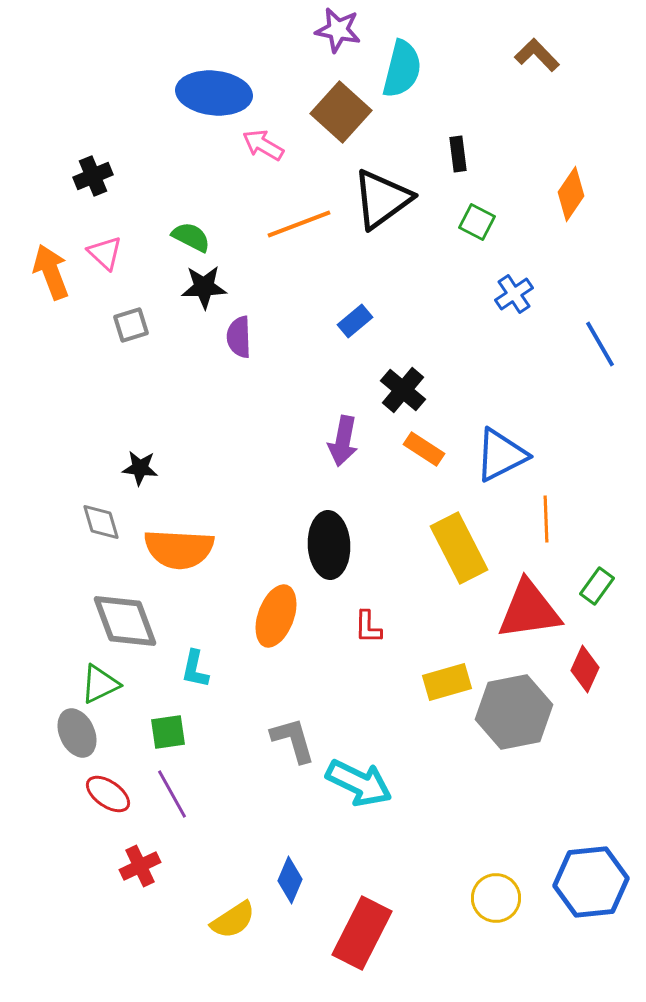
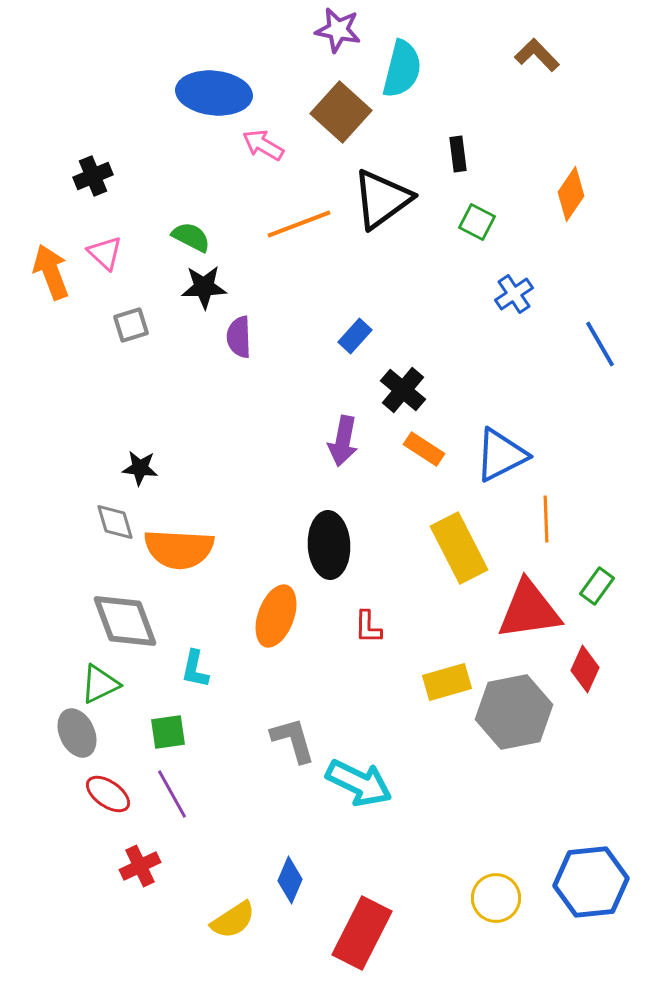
blue rectangle at (355, 321): moved 15 px down; rotated 8 degrees counterclockwise
gray diamond at (101, 522): moved 14 px right
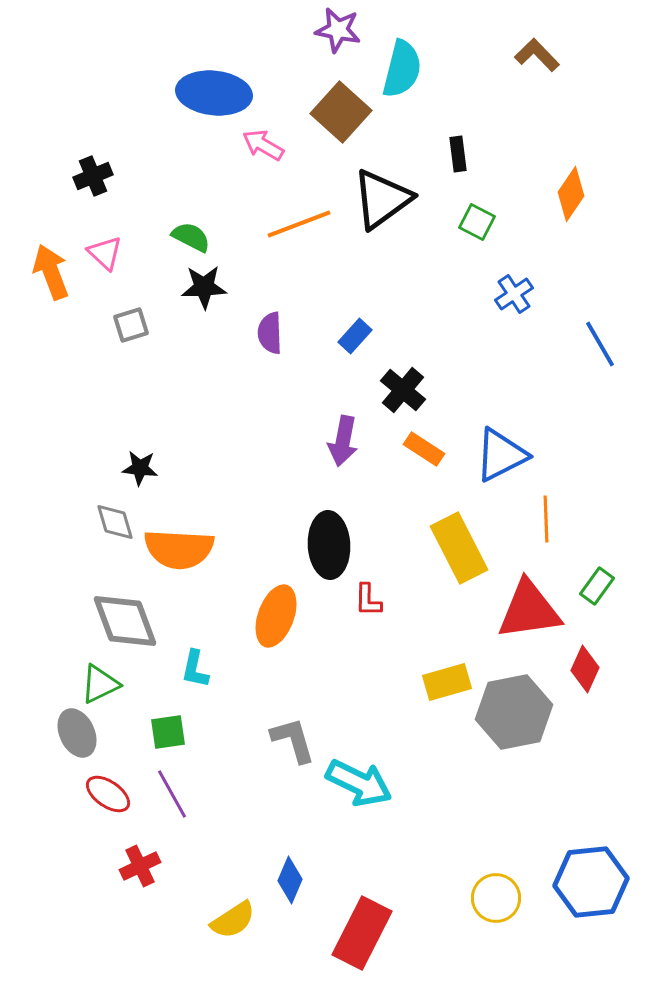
purple semicircle at (239, 337): moved 31 px right, 4 px up
red L-shape at (368, 627): moved 27 px up
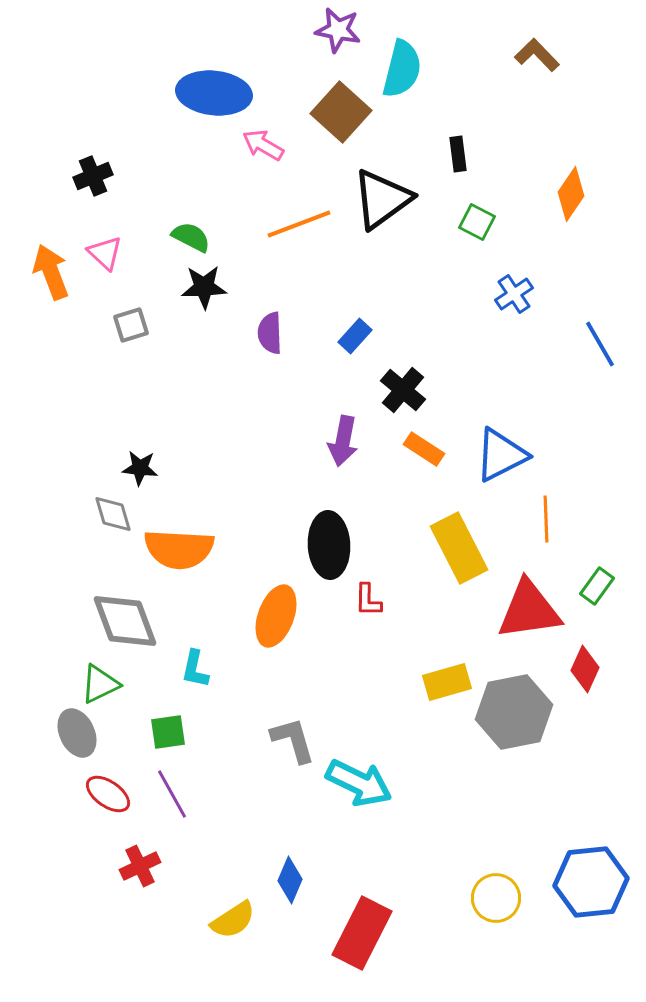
gray diamond at (115, 522): moved 2 px left, 8 px up
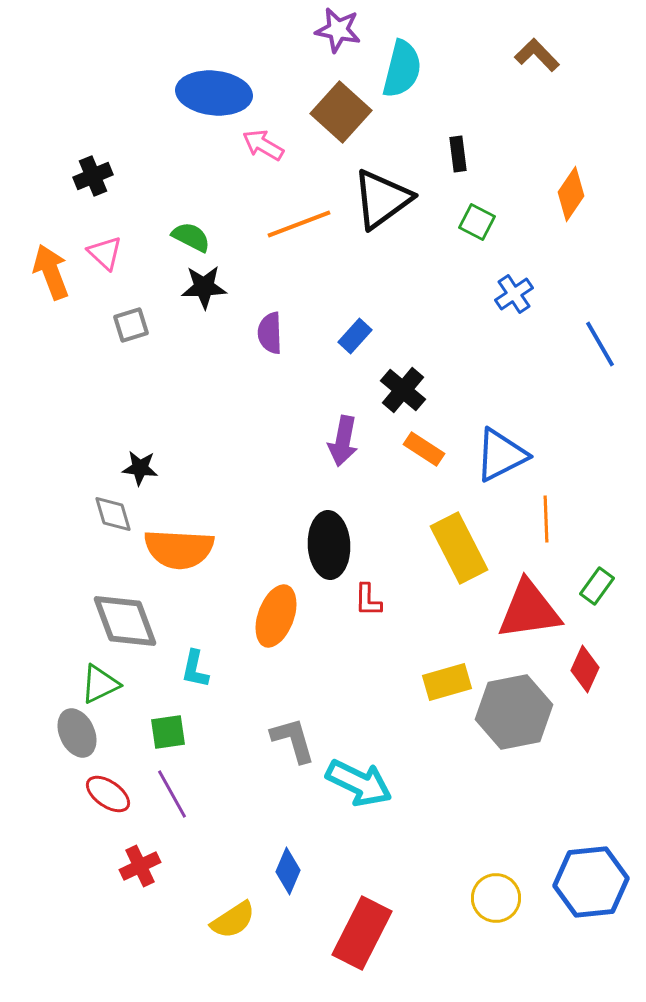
blue diamond at (290, 880): moved 2 px left, 9 px up
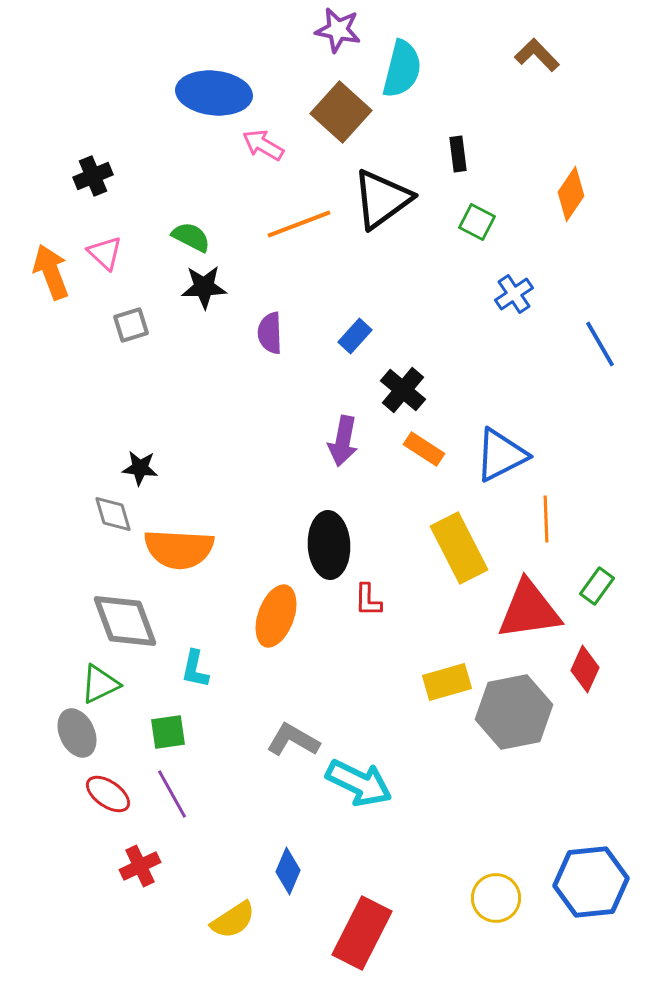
gray L-shape at (293, 740): rotated 44 degrees counterclockwise
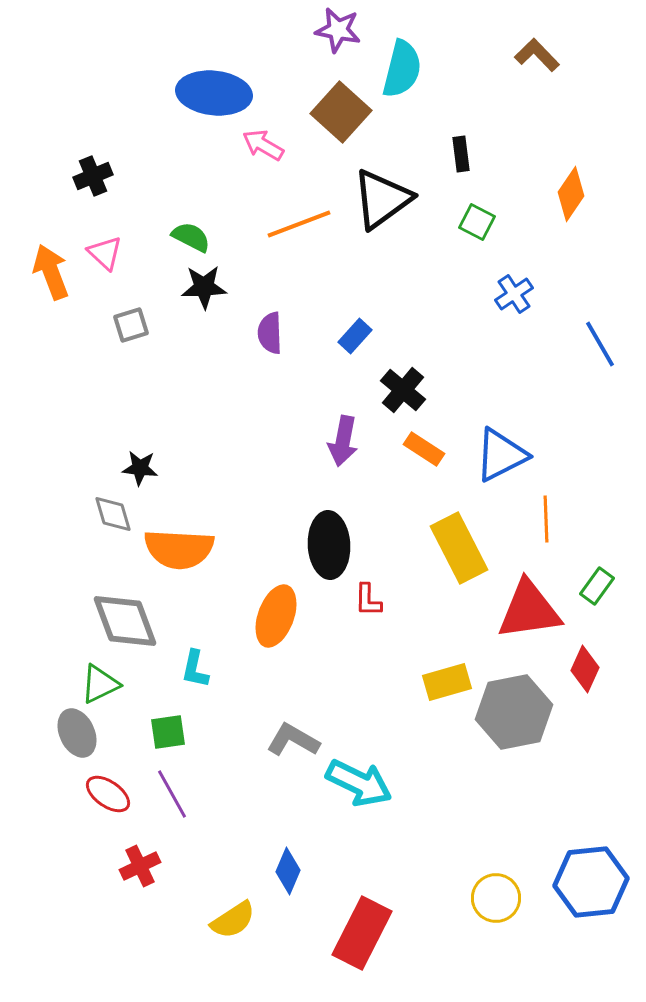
black rectangle at (458, 154): moved 3 px right
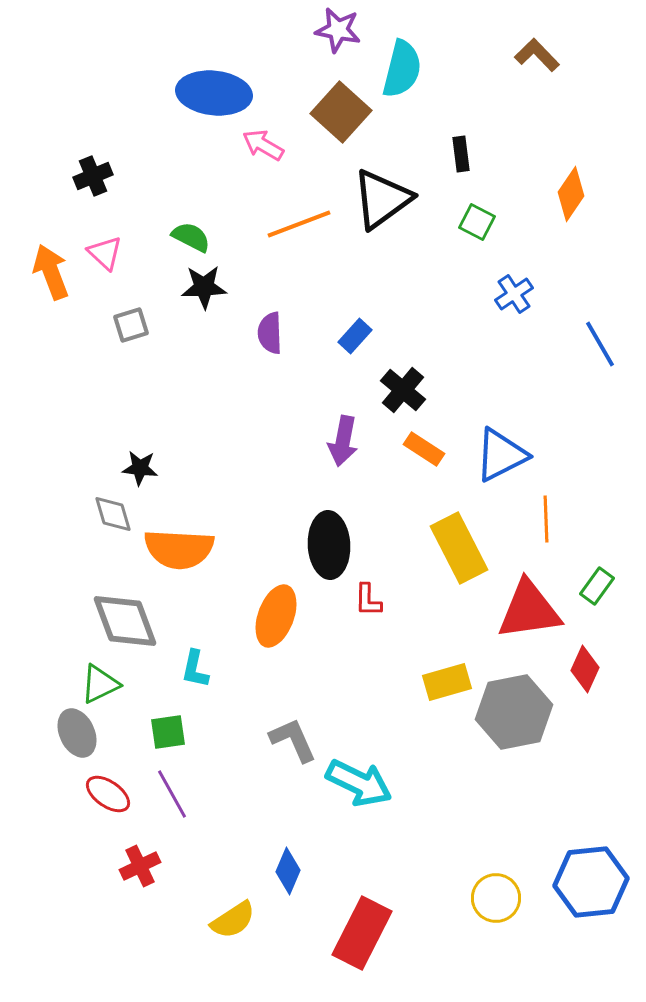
gray L-shape at (293, 740): rotated 36 degrees clockwise
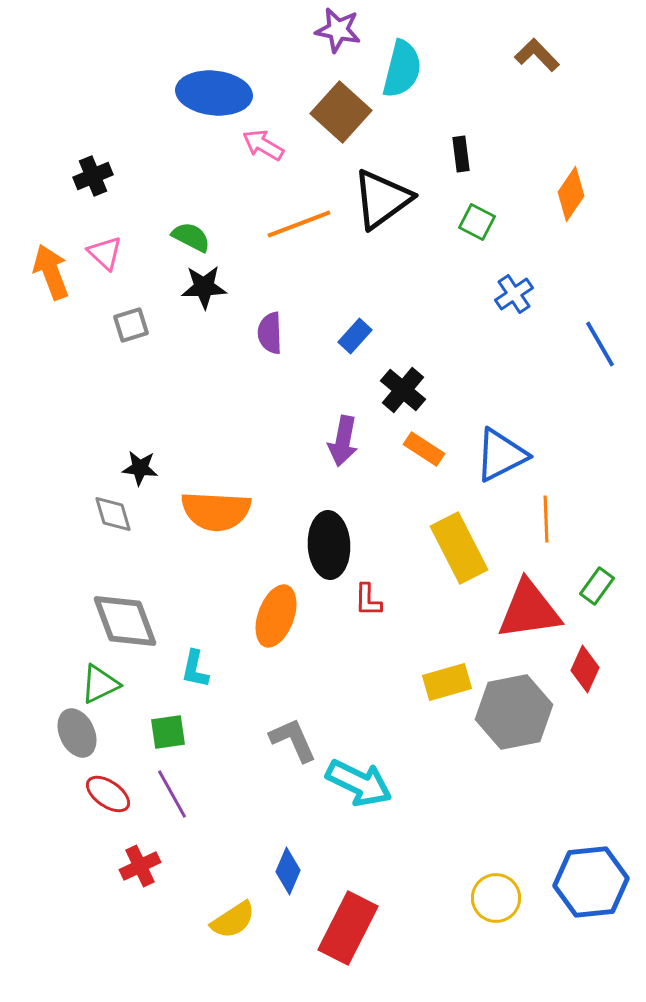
orange semicircle at (179, 549): moved 37 px right, 38 px up
red rectangle at (362, 933): moved 14 px left, 5 px up
